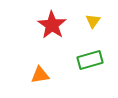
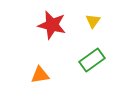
red star: rotated 20 degrees counterclockwise
green rectangle: moved 2 px right; rotated 20 degrees counterclockwise
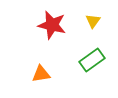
orange triangle: moved 1 px right, 1 px up
